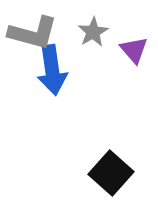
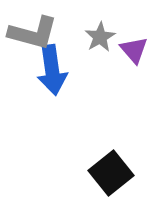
gray star: moved 7 px right, 5 px down
black square: rotated 9 degrees clockwise
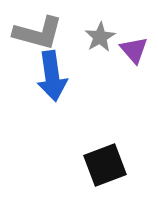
gray L-shape: moved 5 px right
blue arrow: moved 6 px down
black square: moved 6 px left, 8 px up; rotated 18 degrees clockwise
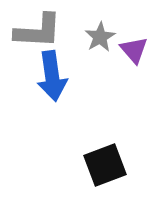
gray L-shape: moved 2 px up; rotated 12 degrees counterclockwise
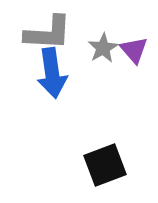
gray L-shape: moved 10 px right, 2 px down
gray star: moved 3 px right, 11 px down
blue arrow: moved 3 px up
